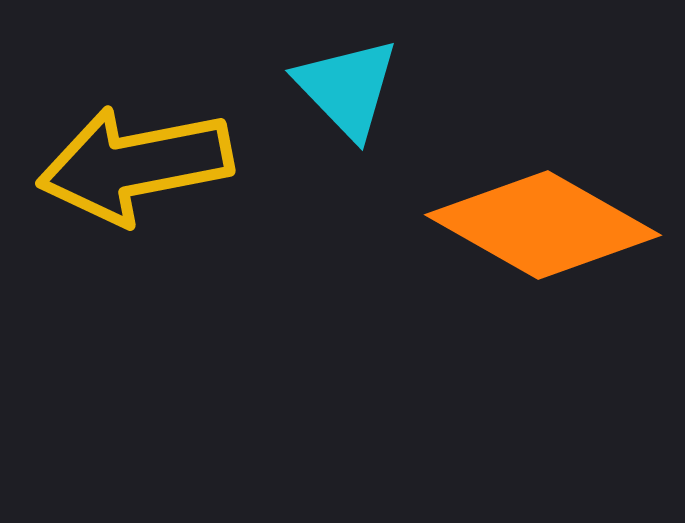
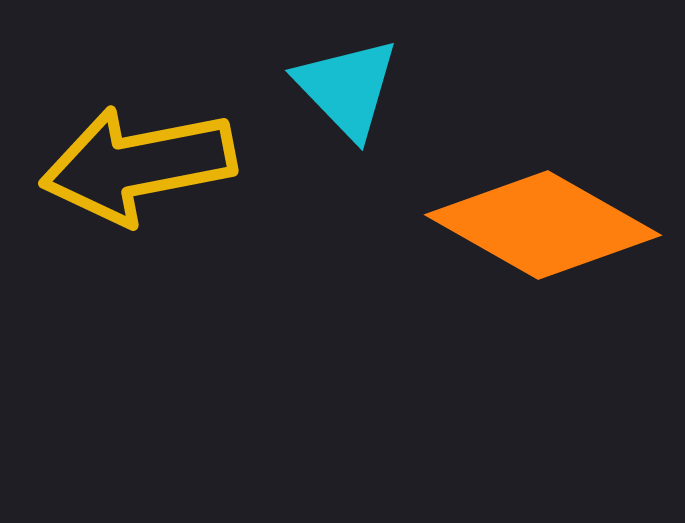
yellow arrow: moved 3 px right
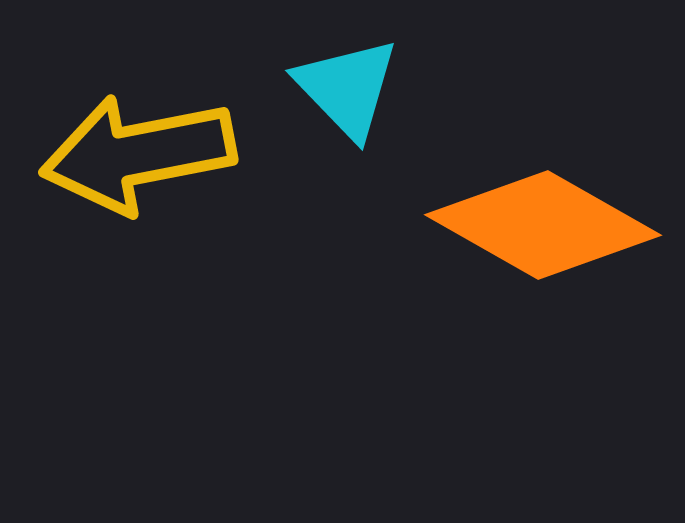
yellow arrow: moved 11 px up
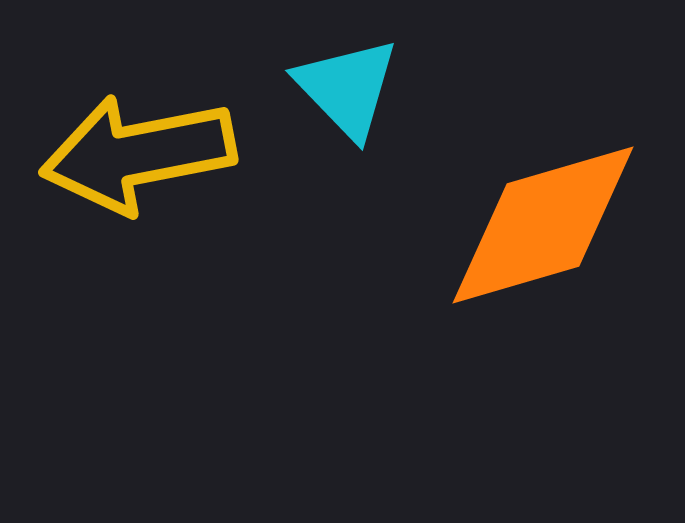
orange diamond: rotated 46 degrees counterclockwise
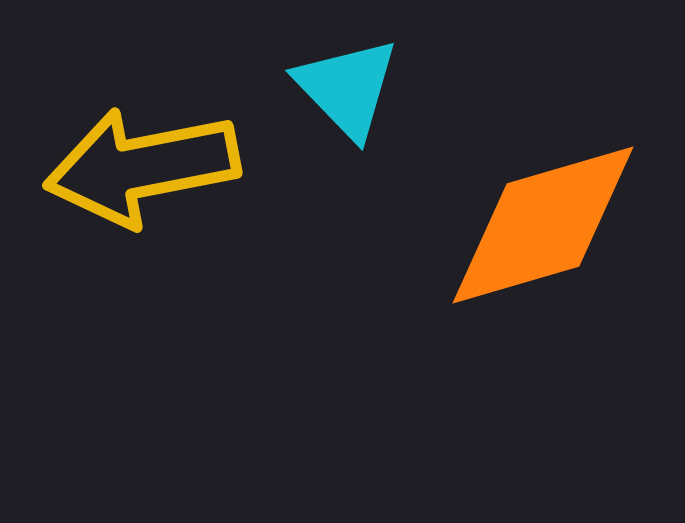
yellow arrow: moved 4 px right, 13 px down
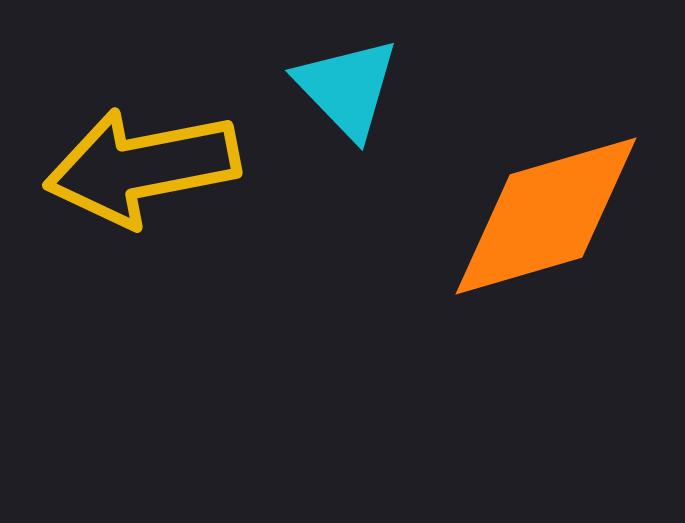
orange diamond: moved 3 px right, 9 px up
